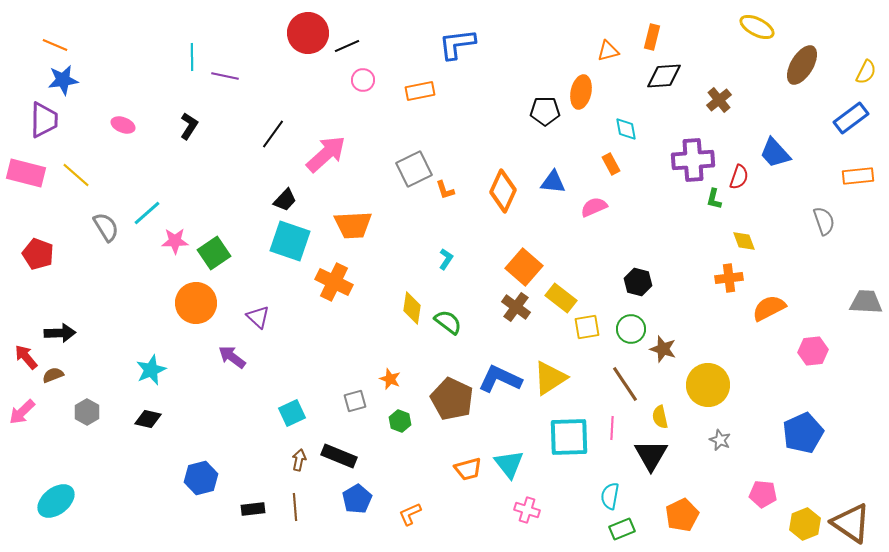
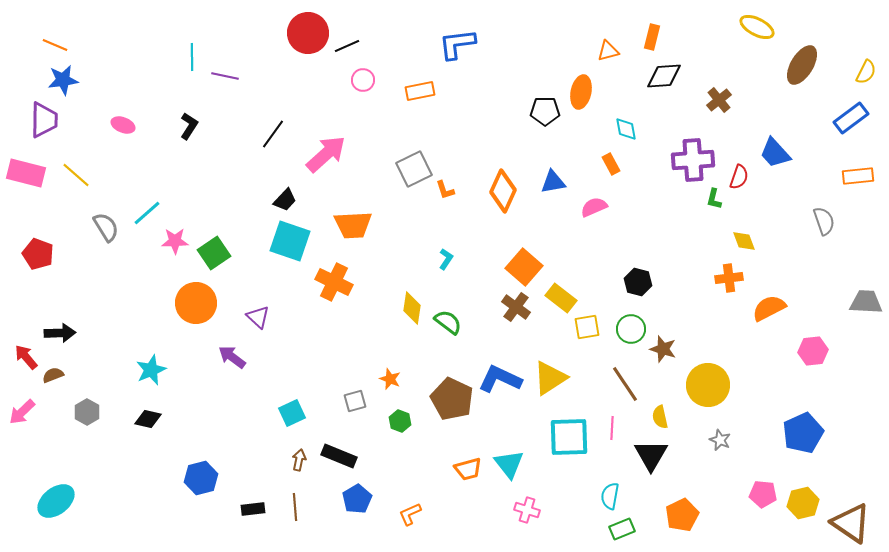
blue triangle at (553, 182): rotated 16 degrees counterclockwise
yellow hexagon at (805, 524): moved 2 px left, 21 px up; rotated 8 degrees clockwise
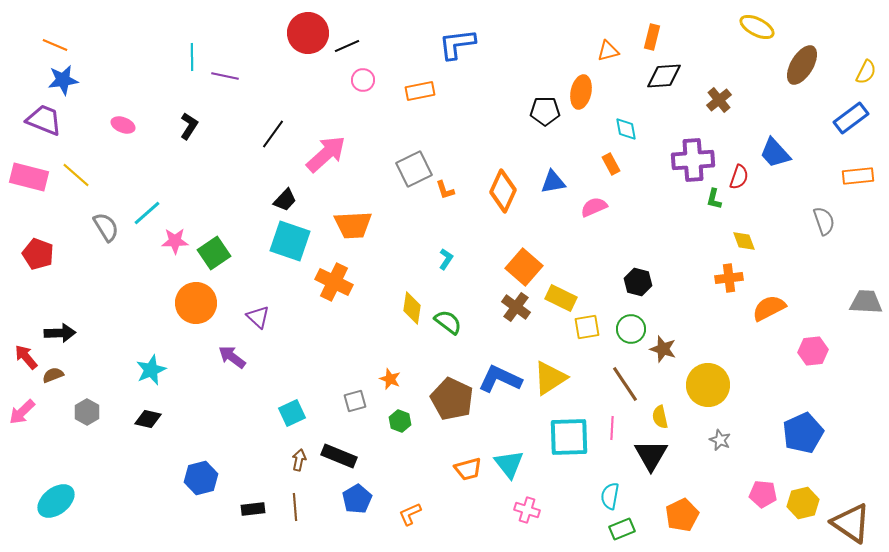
purple trapezoid at (44, 120): rotated 69 degrees counterclockwise
pink rectangle at (26, 173): moved 3 px right, 4 px down
yellow rectangle at (561, 298): rotated 12 degrees counterclockwise
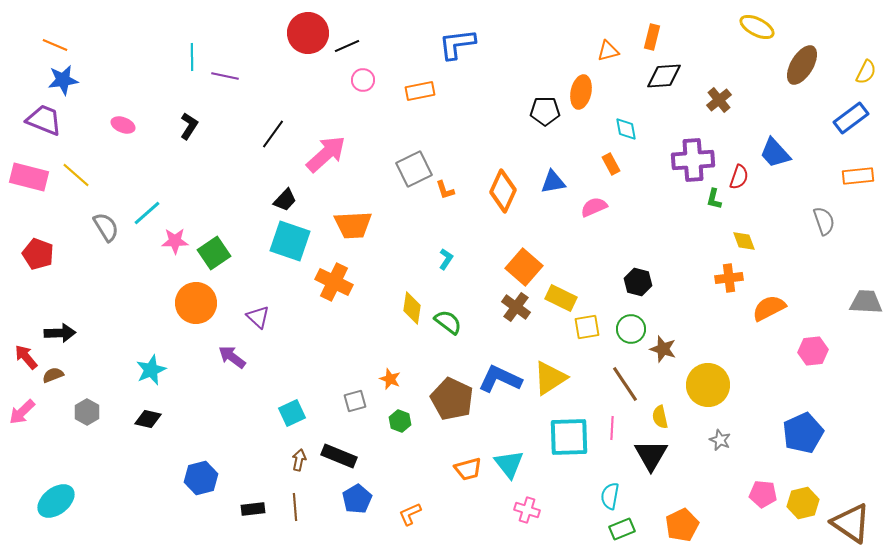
orange pentagon at (682, 515): moved 10 px down
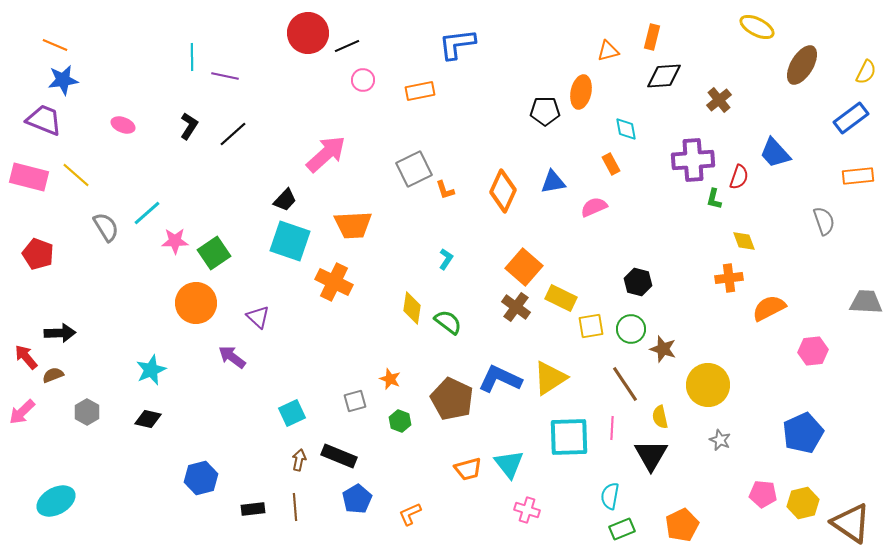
black line at (273, 134): moved 40 px left; rotated 12 degrees clockwise
yellow square at (587, 327): moved 4 px right, 1 px up
cyan ellipse at (56, 501): rotated 9 degrees clockwise
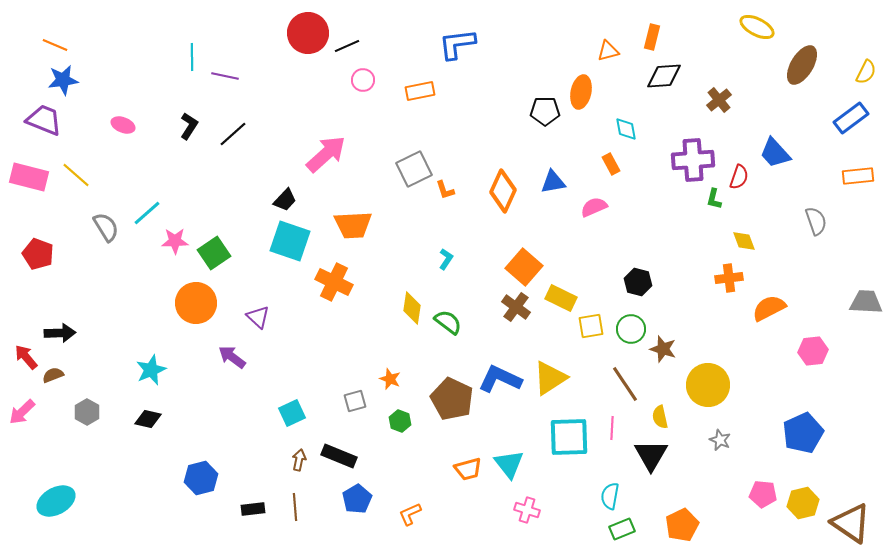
gray semicircle at (824, 221): moved 8 px left
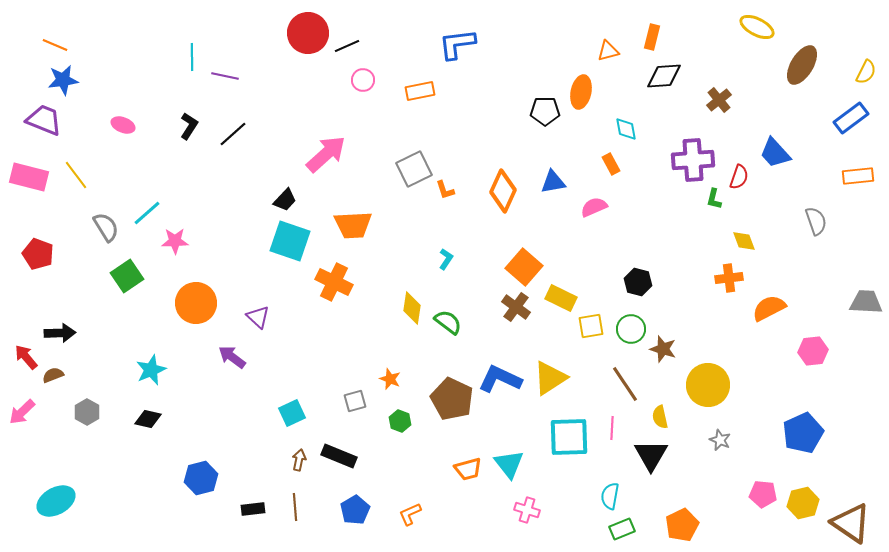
yellow line at (76, 175): rotated 12 degrees clockwise
green square at (214, 253): moved 87 px left, 23 px down
blue pentagon at (357, 499): moved 2 px left, 11 px down
